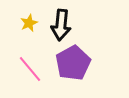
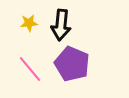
yellow star: rotated 18 degrees clockwise
purple pentagon: moved 1 px left, 1 px down; rotated 20 degrees counterclockwise
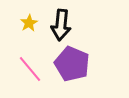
yellow star: rotated 24 degrees counterclockwise
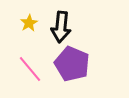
black arrow: moved 2 px down
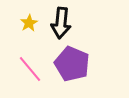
black arrow: moved 4 px up
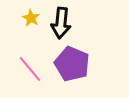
yellow star: moved 2 px right, 5 px up; rotated 12 degrees counterclockwise
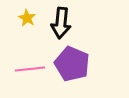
yellow star: moved 4 px left
pink line: rotated 56 degrees counterclockwise
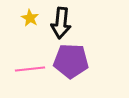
yellow star: moved 3 px right
purple pentagon: moved 1 px left, 3 px up; rotated 20 degrees counterclockwise
